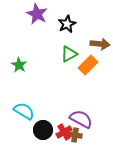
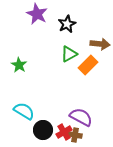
purple semicircle: moved 2 px up
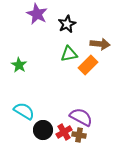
green triangle: rotated 18 degrees clockwise
brown cross: moved 4 px right
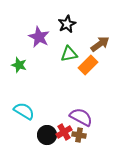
purple star: moved 2 px right, 23 px down
brown arrow: rotated 42 degrees counterclockwise
green star: rotated 14 degrees counterclockwise
black circle: moved 4 px right, 5 px down
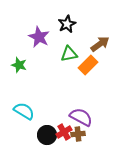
brown cross: moved 1 px left, 1 px up; rotated 16 degrees counterclockwise
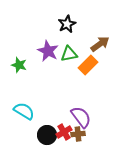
purple star: moved 9 px right, 14 px down
purple semicircle: rotated 25 degrees clockwise
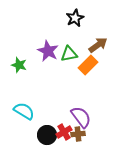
black star: moved 8 px right, 6 px up
brown arrow: moved 2 px left, 1 px down
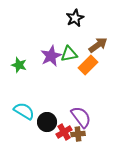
purple star: moved 3 px right, 5 px down; rotated 20 degrees clockwise
black circle: moved 13 px up
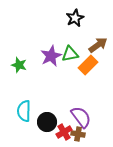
green triangle: moved 1 px right
cyan semicircle: rotated 120 degrees counterclockwise
brown cross: rotated 16 degrees clockwise
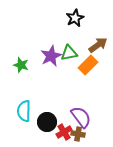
green triangle: moved 1 px left, 1 px up
green star: moved 2 px right
